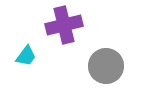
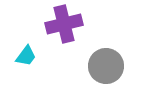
purple cross: moved 1 px up
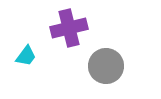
purple cross: moved 5 px right, 4 px down
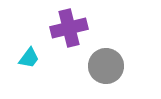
cyan trapezoid: moved 3 px right, 2 px down
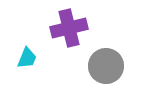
cyan trapezoid: moved 2 px left; rotated 15 degrees counterclockwise
